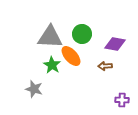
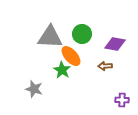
green star: moved 10 px right, 5 px down
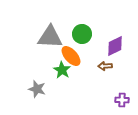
purple diamond: moved 2 px down; rotated 35 degrees counterclockwise
gray star: moved 3 px right
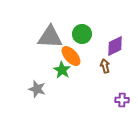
brown arrow: rotated 80 degrees clockwise
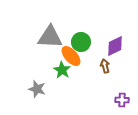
green circle: moved 1 px left, 8 px down
